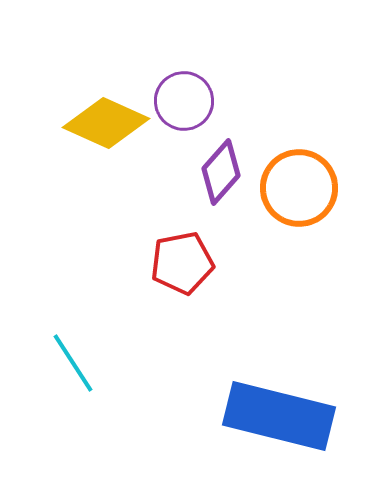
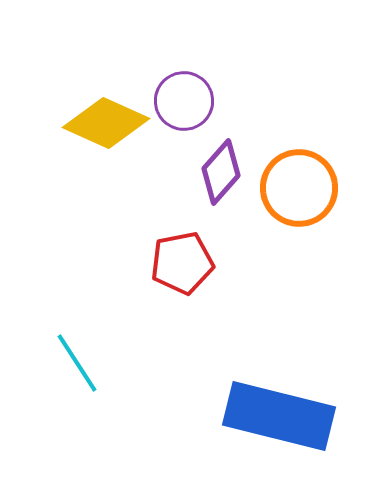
cyan line: moved 4 px right
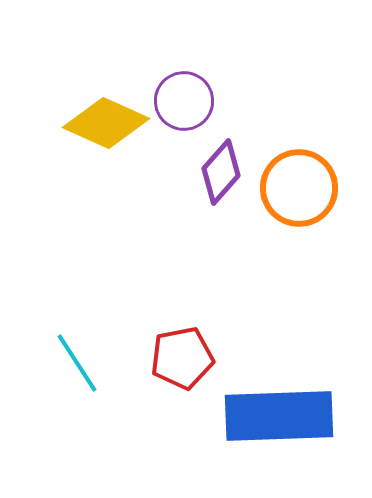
red pentagon: moved 95 px down
blue rectangle: rotated 16 degrees counterclockwise
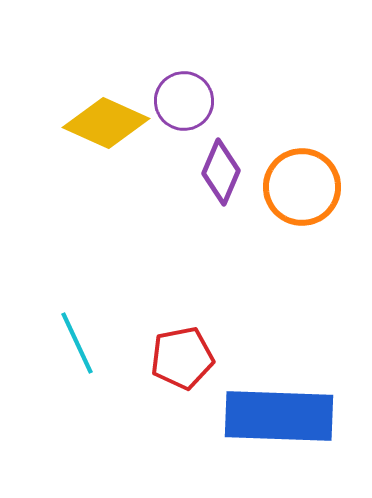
purple diamond: rotated 18 degrees counterclockwise
orange circle: moved 3 px right, 1 px up
cyan line: moved 20 px up; rotated 8 degrees clockwise
blue rectangle: rotated 4 degrees clockwise
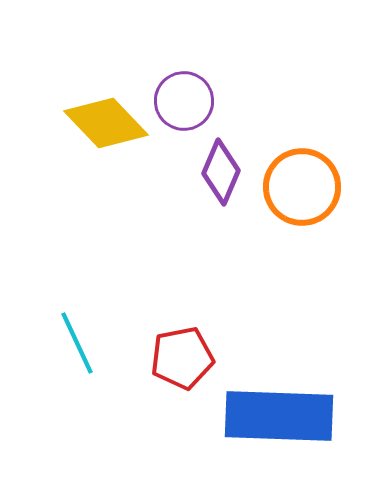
yellow diamond: rotated 22 degrees clockwise
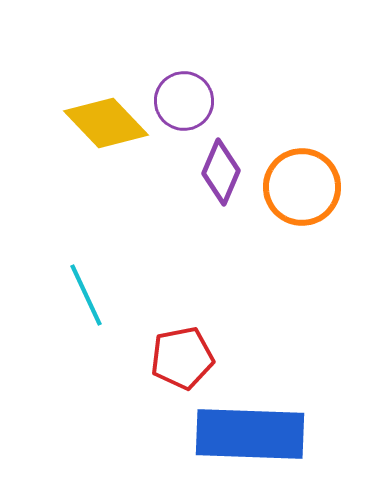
cyan line: moved 9 px right, 48 px up
blue rectangle: moved 29 px left, 18 px down
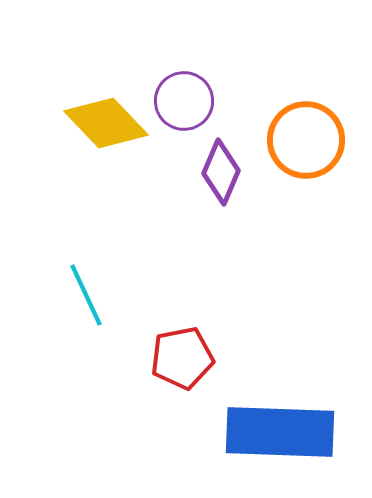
orange circle: moved 4 px right, 47 px up
blue rectangle: moved 30 px right, 2 px up
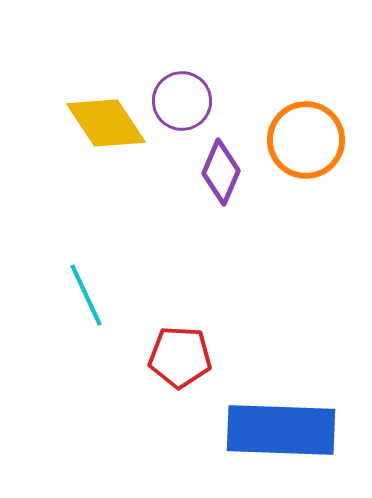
purple circle: moved 2 px left
yellow diamond: rotated 10 degrees clockwise
red pentagon: moved 2 px left, 1 px up; rotated 14 degrees clockwise
blue rectangle: moved 1 px right, 2 px up
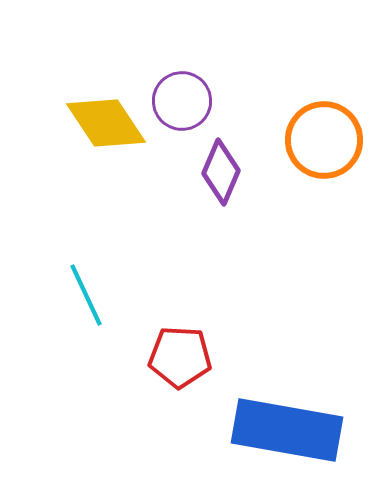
orange circle: moved 18 px right
blue rectangle: moved 6 px right; rotated 8 degrees clockwise
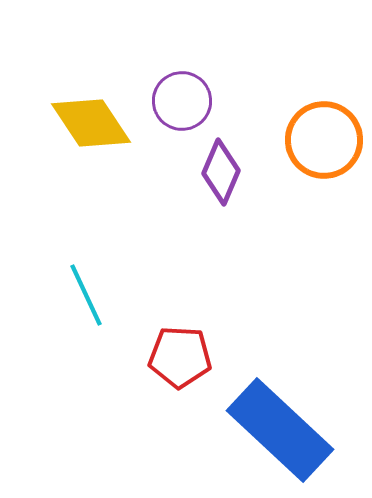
yellow diamond: moved 15 px left
blue rectangle: moved 7 px left; rotated 33 degrees clockwise
